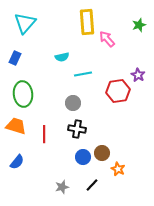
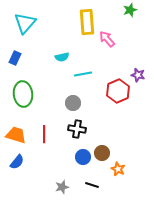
green star: moved 9 px left, 15 px up
purple star: rotated 16 degrees counterclockwise
red hexagon: rotated 15 degrees counterclockwise
orange trapezoid: moved 9 px down
black line: rotated 64 degrees clockwise
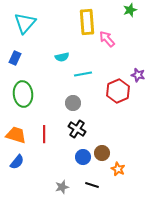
black cross: rotated 24 degrees clockwise
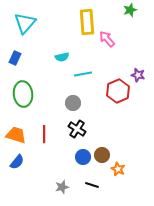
brown circle: moved 2 px down
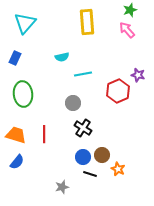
pink arrow: moved 20 px right, 9 px up
black cross: moved 6 px right, 1 px up
black line: moved 2 px left, 11 px up
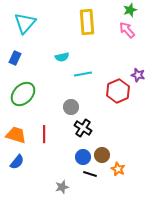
green ellipse: rotated 50 degrees clockwise
gray circle: moved 2 px left, 4 px down
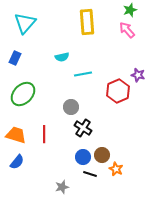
orange star: moved 2 px left
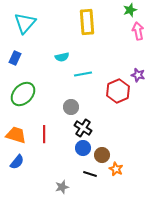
pink arrow: moved 11 px right, 1 px down; rotated 30 degrees clockwise
blue circle: moved 9 px up
